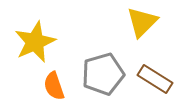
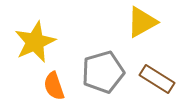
yellow triangle: rotated 16 degrees clockwise
gray pentagon: moved 2 px up
brown rectangle: moved 2 px right
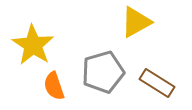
yellow triangle: moved 6 px left
yellow star: moved 2 px left, 3 px down; rotated 15 degrees counterclockwise
brown rectangle: moved 4 px down
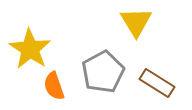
yellow triangle: rotated 32 degrees counterclockwise
yellow star: moved 3 px left, 4 px down
gray pentagon: rotated 12 degrees counterclockwise
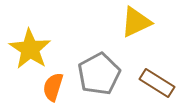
yellow triangle: rotated 36 degrees clockwise
gray pentagon: moved 4 px left, 2 px down
orange semicircle: moved 1 px left, 1 px down; rotated 36 degrees clockwise
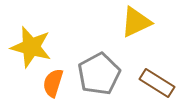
yellow star: moved 1 px right, 2 px up; rotated 18 degrees counterclockwise
orange semicircle: moved 4 px up
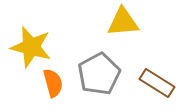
yellow triangle: moved 13 px left; rotated 20 degrees clockwise
orange semicircle: rotated 148 degrees clockwise
